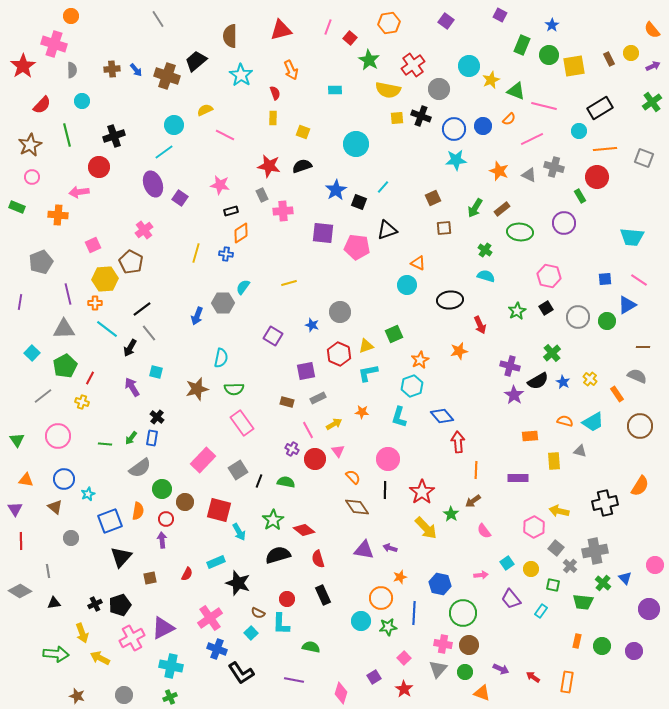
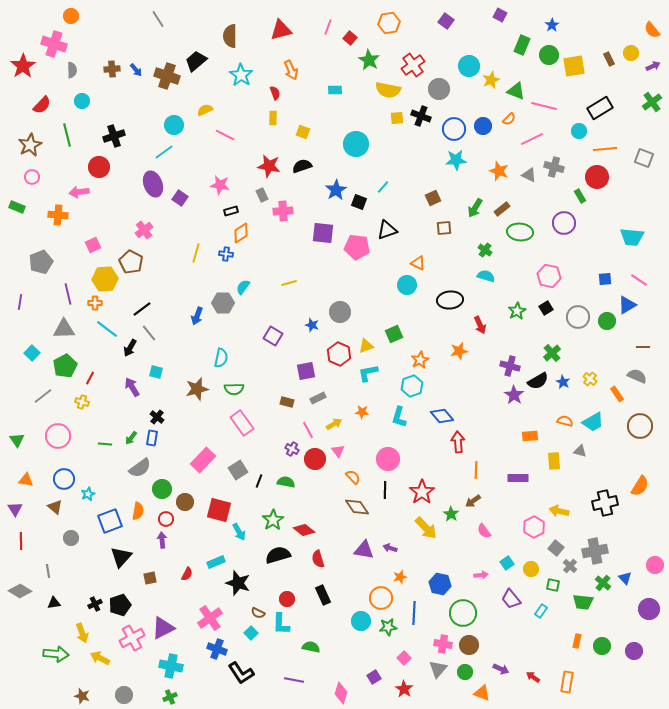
brown star at (77, 696): moved 5 px right
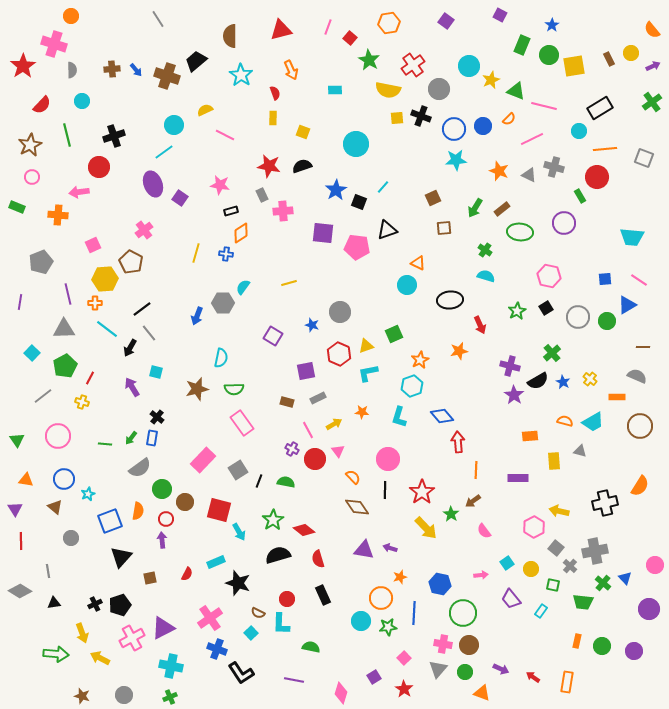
orange rectangle at (617, 394): moved 3 px down; rotated 56 degrees counterclockwise
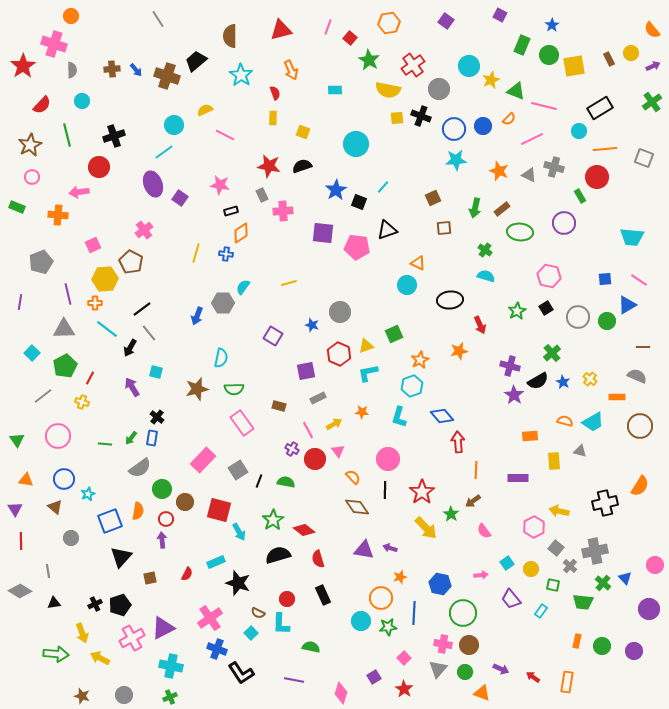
green arrow at (475, 208): rotated 18 degrees counterclockwise
brown rectangle at (287, 402): moved 8 px left, 4 px down
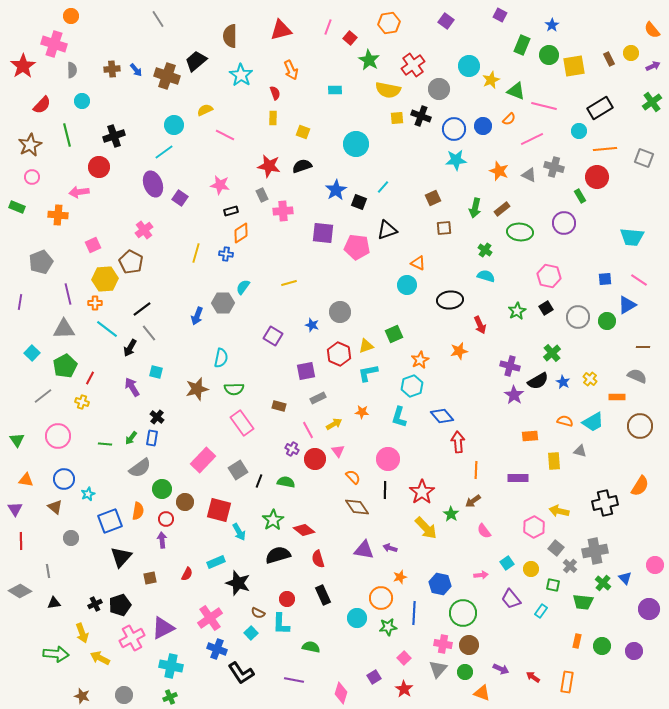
cyan circle at (361, 621): moved 4 px left, 3 px up
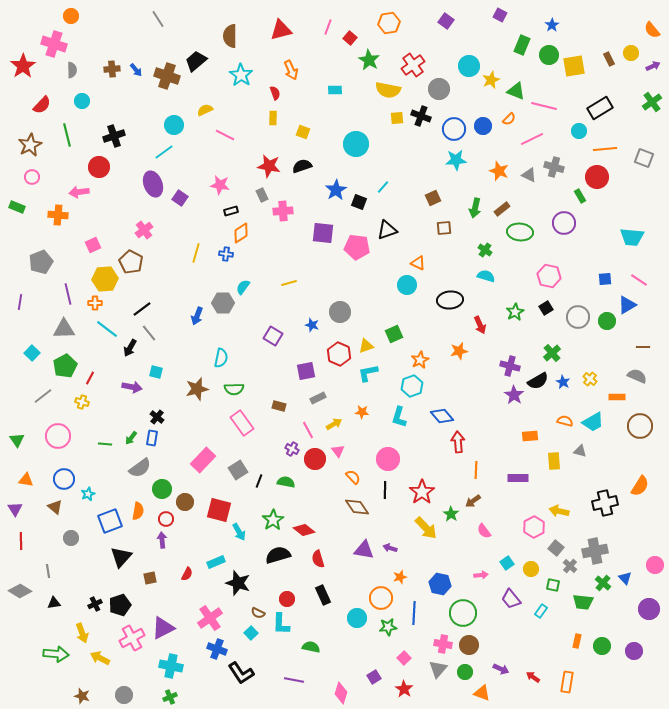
green star at (517, 311): moved 2 px left, 1 px down
purple arrow at (132, 387): rotated 132 degrees clockwise
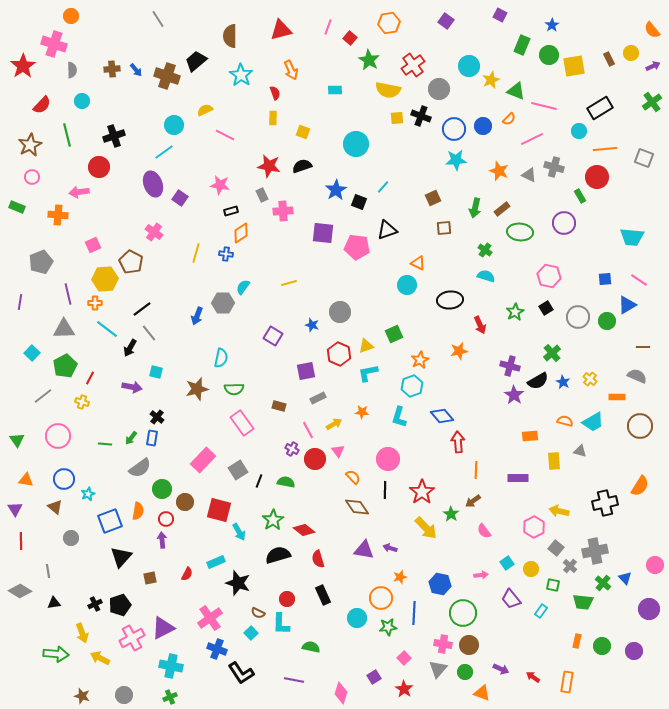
pink cross at (144, 230): moved 10 px right, 2 px down; rotated 18 degrees counterclockwise
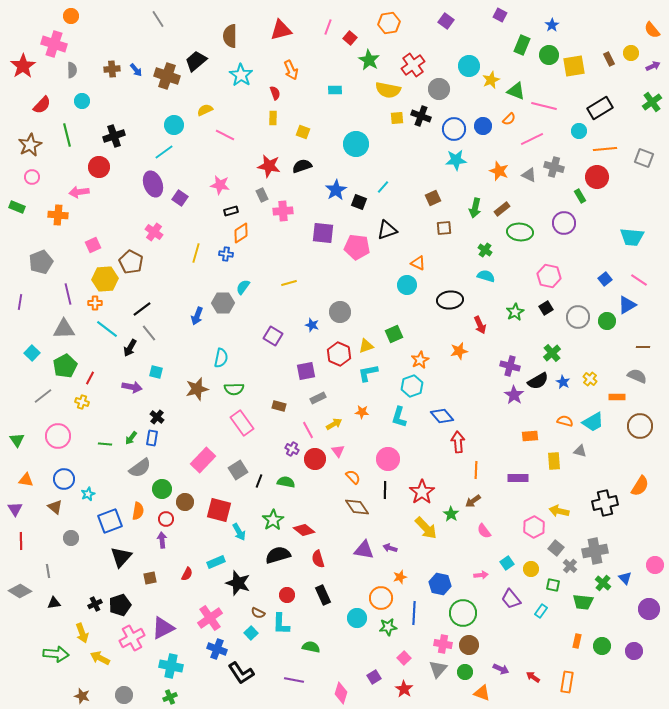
blue square at (605, 279): rotated 32 degrees counterclockwise
red circle at (287, 599): moved 4 px up
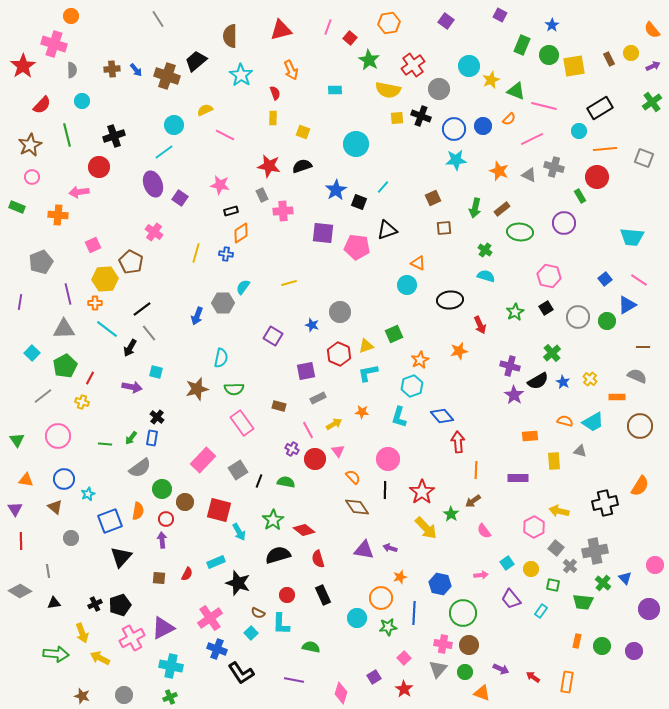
brown square at (150, 578): moved 9 px right; rotated 16 degrees clockwise
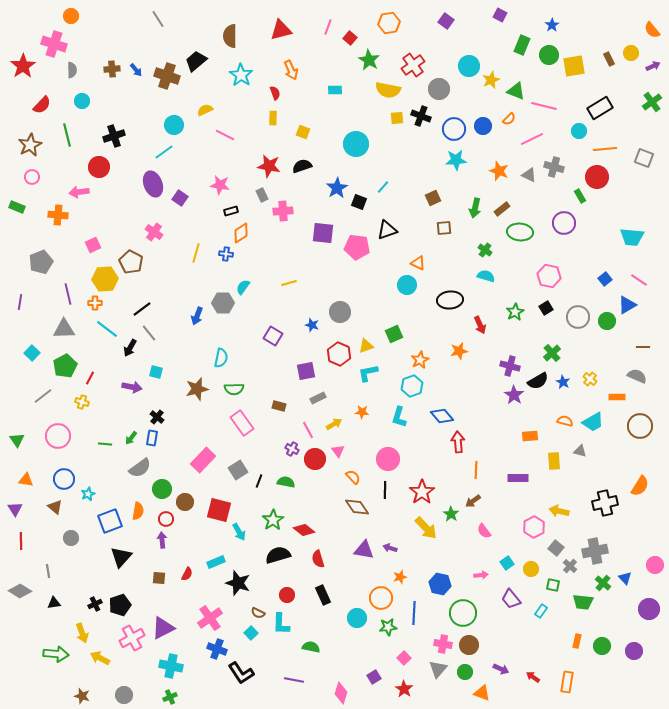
blue star at (336, 190): moved 1 px right, 2 px up
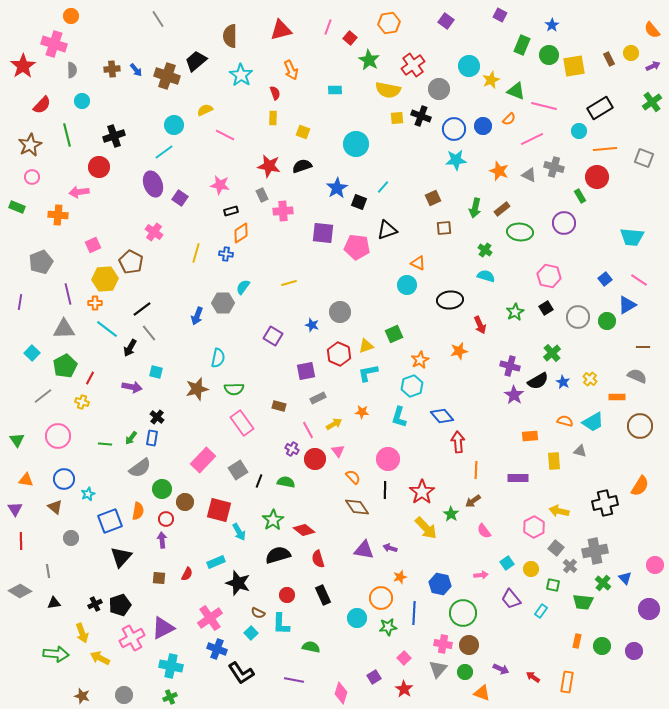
cyan semicircle at (221, 358): moved 3 px left
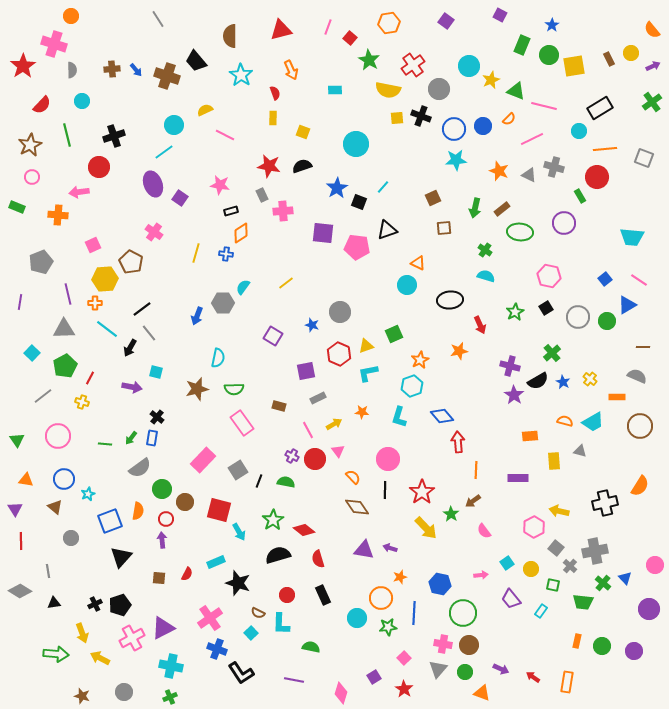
black trapezoid at (196, 61): rotated 90 degrees counterclockwise
yellow line at (289, 283): moved 3 px left; rotated 21 degrees counterclockwise
purple cross at (292, 449): moved 7 px down
gray circle at (124, 695): moved 3 px up
